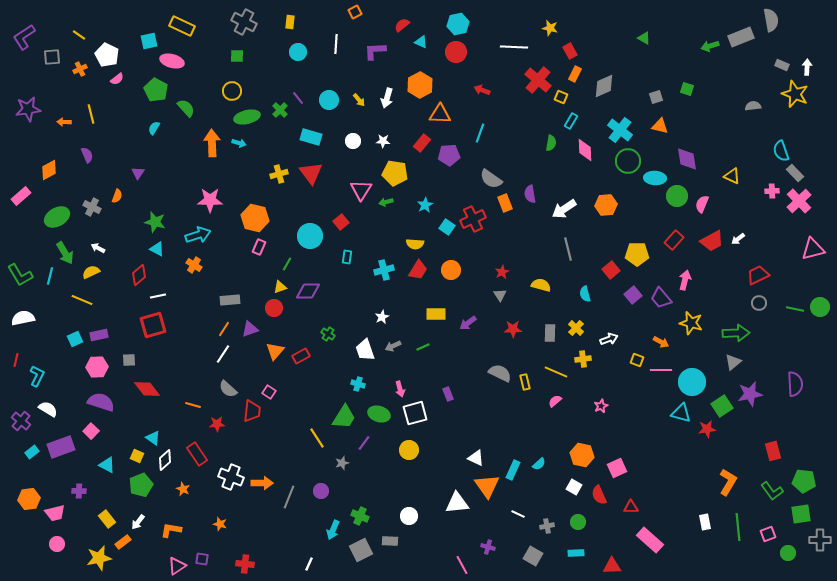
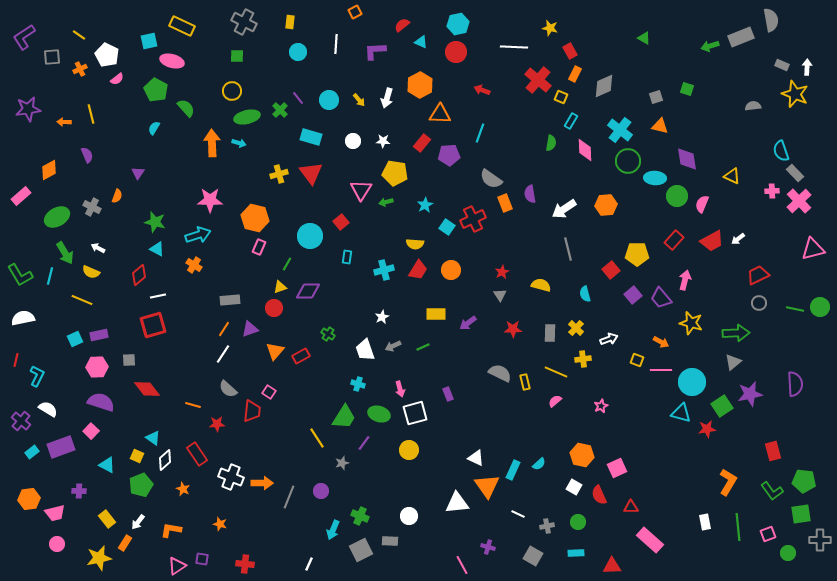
yellow semicircle at (91, 272): rotated 132 degrees counterclockwise
orange rectangle at (123, 542): moved 2 px right, 1 px down; rotated 21 degrees counterclockwise
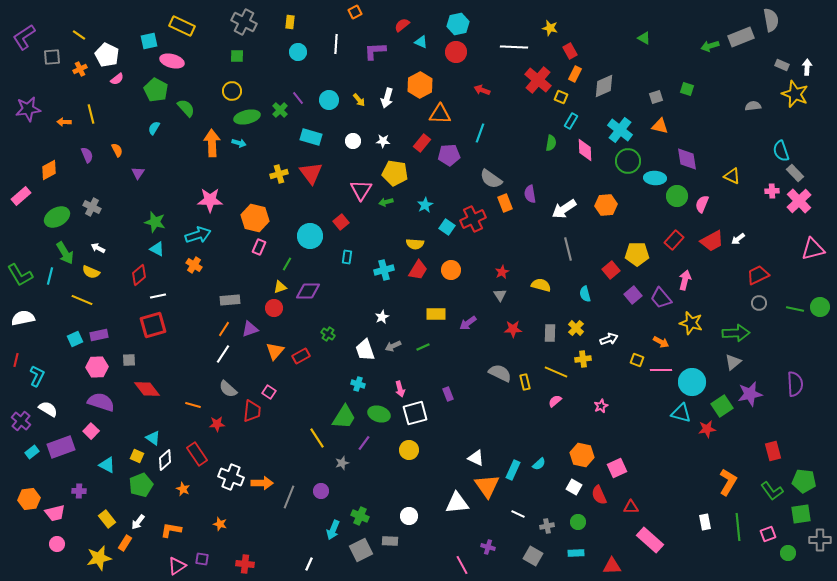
orange semicircle at (117, 196): moved 46 px up; rotated 48 degrees counterclockwise
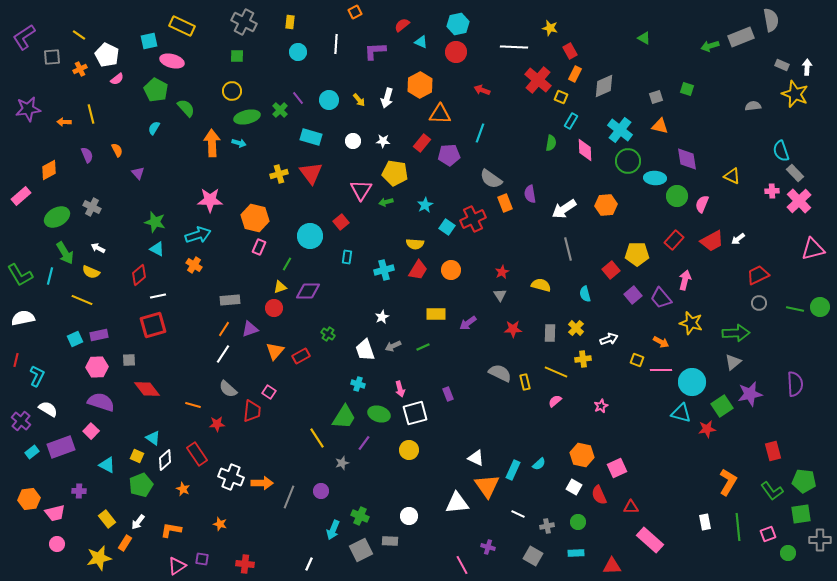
purple triangle at (138, 173): rotated 16 degrees counterclockwise
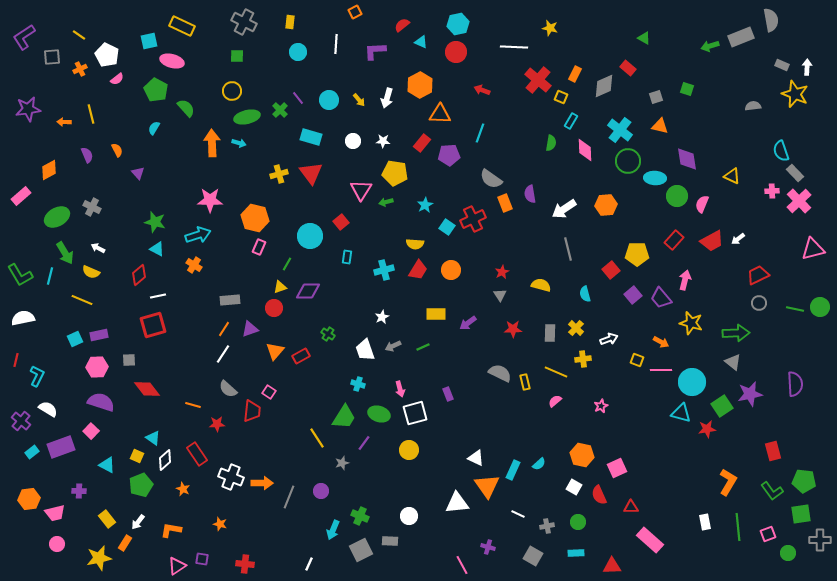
red rectangle at (570, 51): moved 58 px right, 17 px down; rotated 21 degrees counterclockwise
gray triangle at (733, 362): rotated 42 degrees counterclockwise
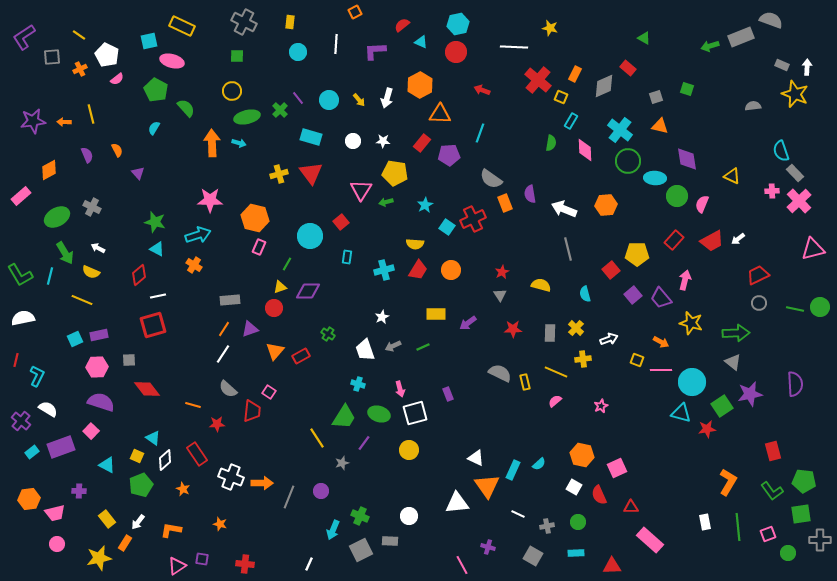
gray semicircle at (771, 20): rotated 60 degrees counterclockwise
purple star at (28, 109): moved 5 px right, 12 px down
white arrow at (564, 209): rotated 55 degrees clockwise
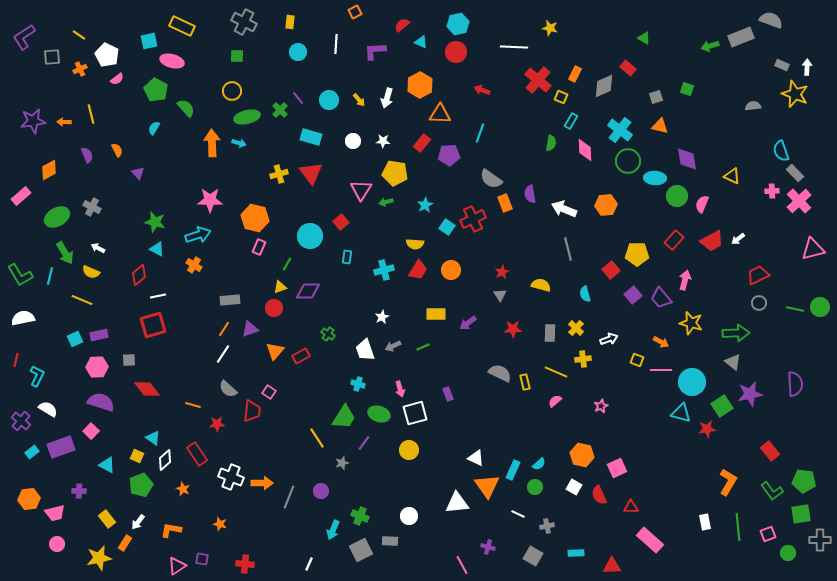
red rectangle at (773, 451): moved 3 px left; rotated 24 degrees counterclockwise
green circle at (578, 522): moved 43 px left, 35 px up
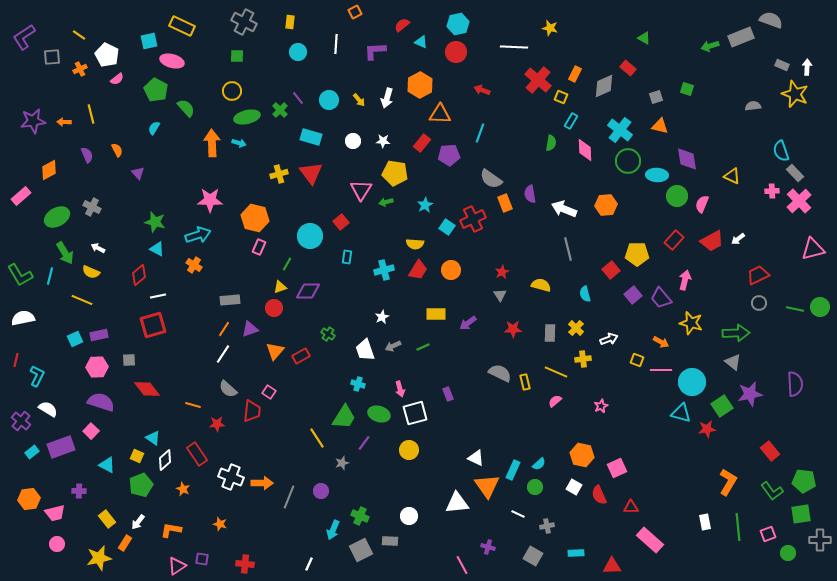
cyan ellipse at (655, 178): moved 2 px right, 3 px up
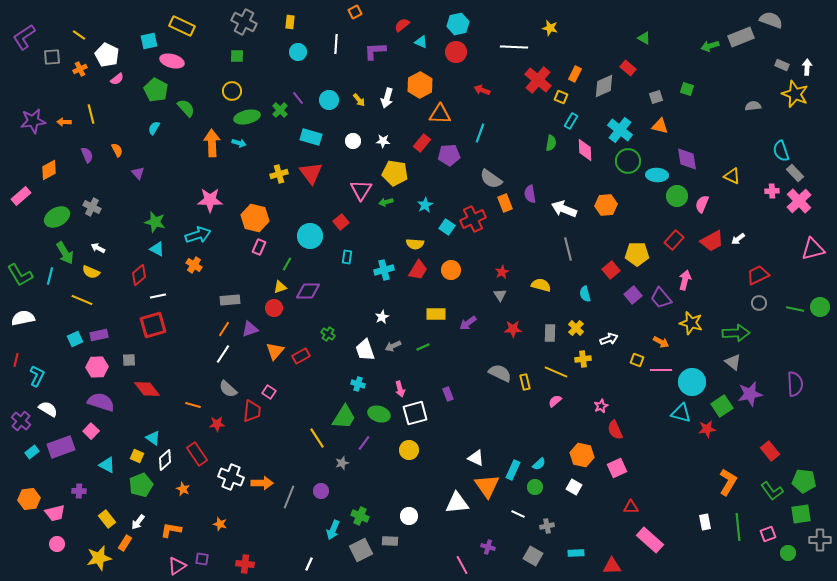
red semicircle at (599, 495): moved 16 px right, 65 px up
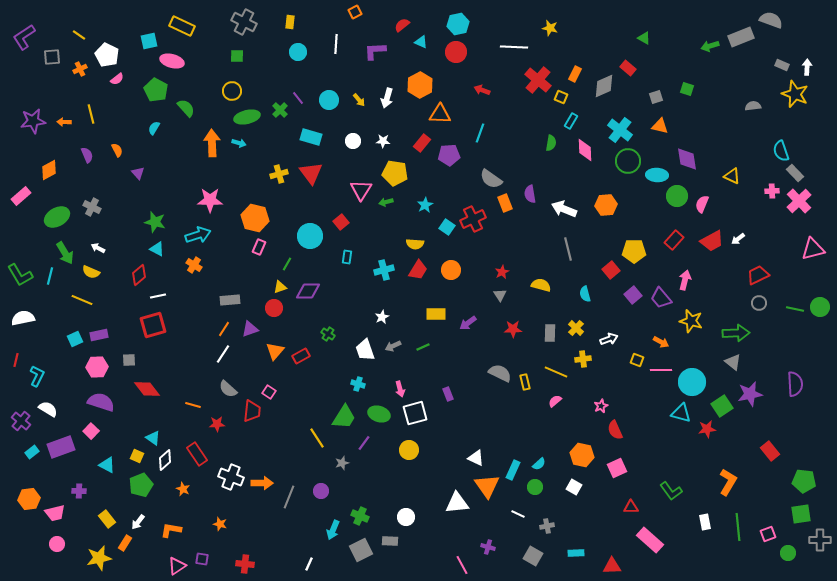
yellow pentagon at (637, 254): moved 3 px left, 3 px up
yellow star at (691, 323): moved 2 px up
green L-shape at (772, 491): moved 101 px left
white circle at (409, 516): moved 3 px left, 1 px down
